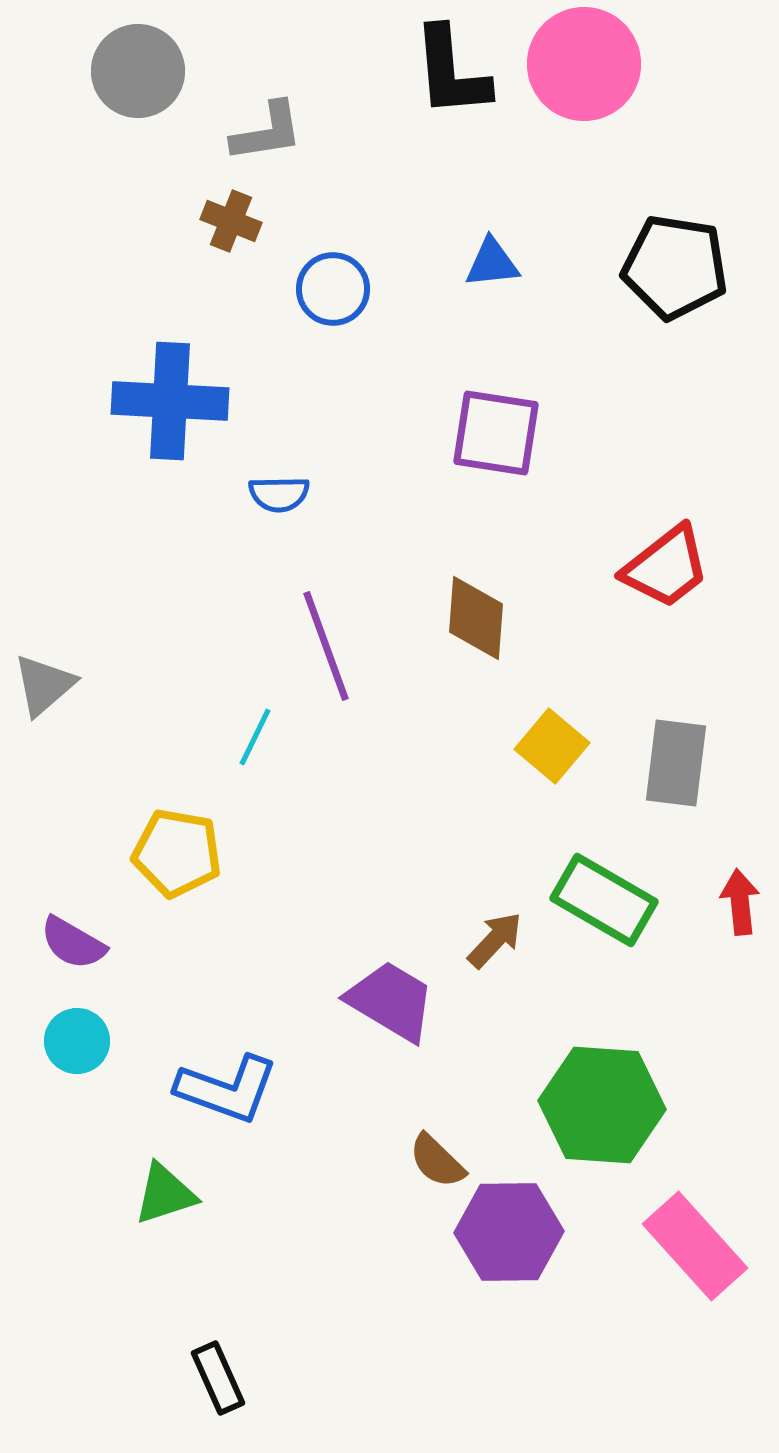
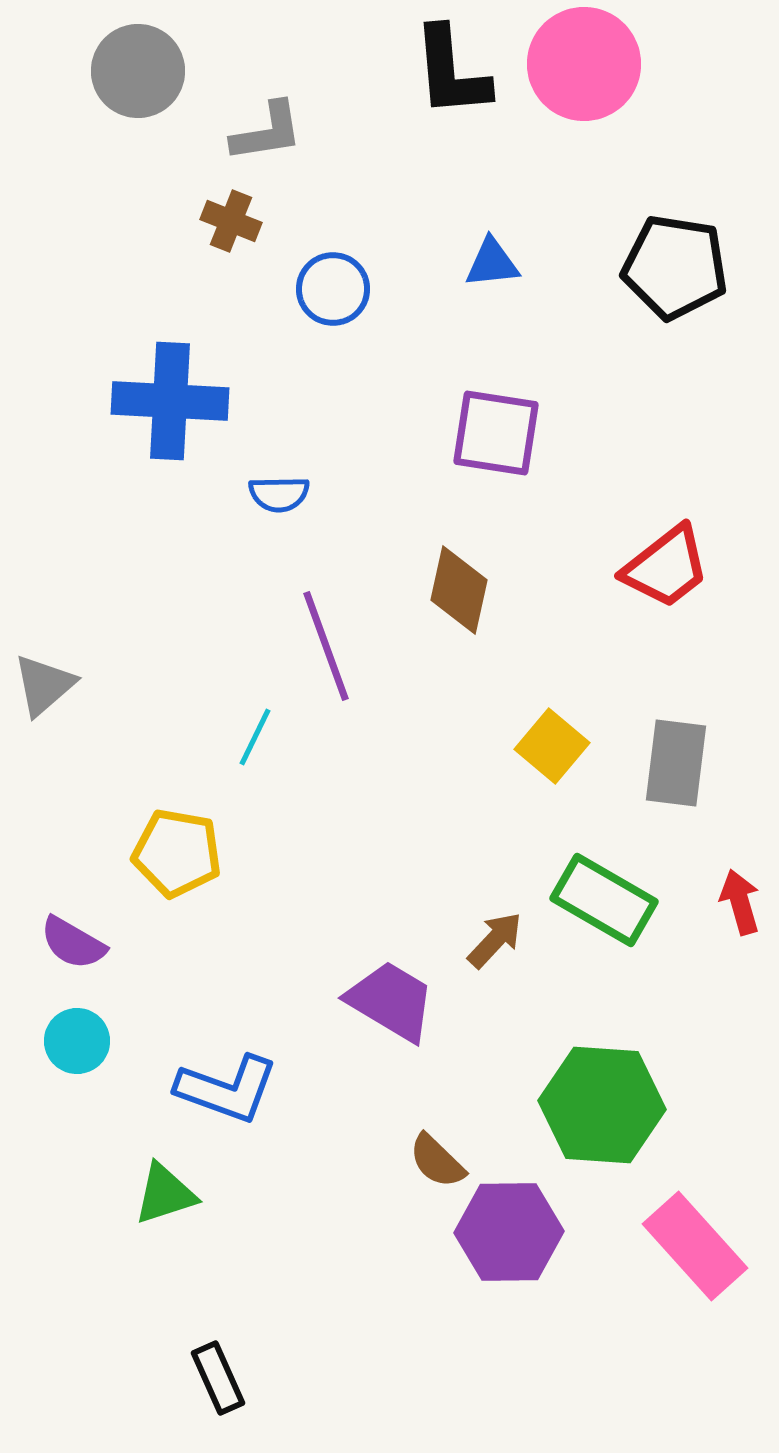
brown diamond: moved 17 px left, 28 px up; rotated 8 degrees clockwise
red arrow: rotated 10 degrees counterclockwise
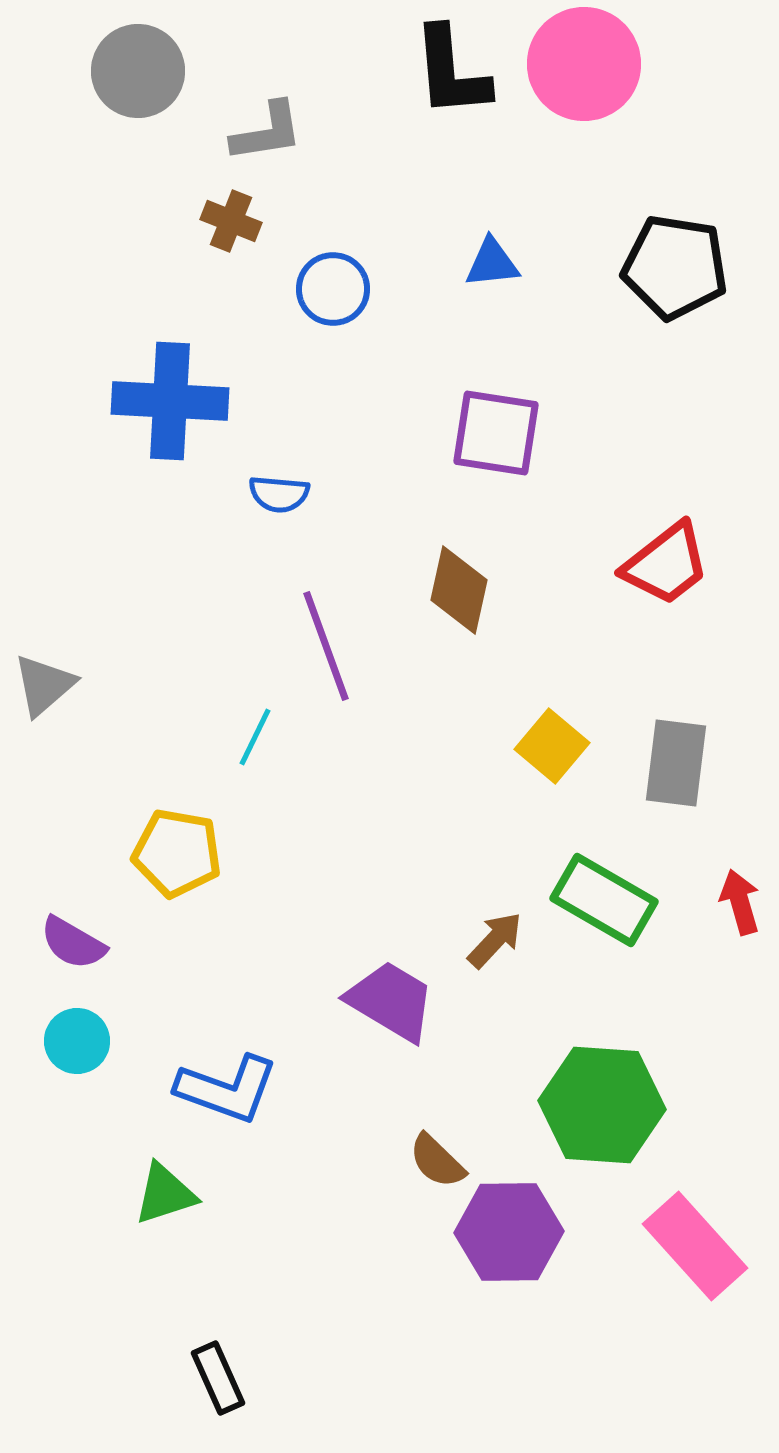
blue semicircle: rotated 6 degrees clockwise
red trapezoid: moved 3 px up
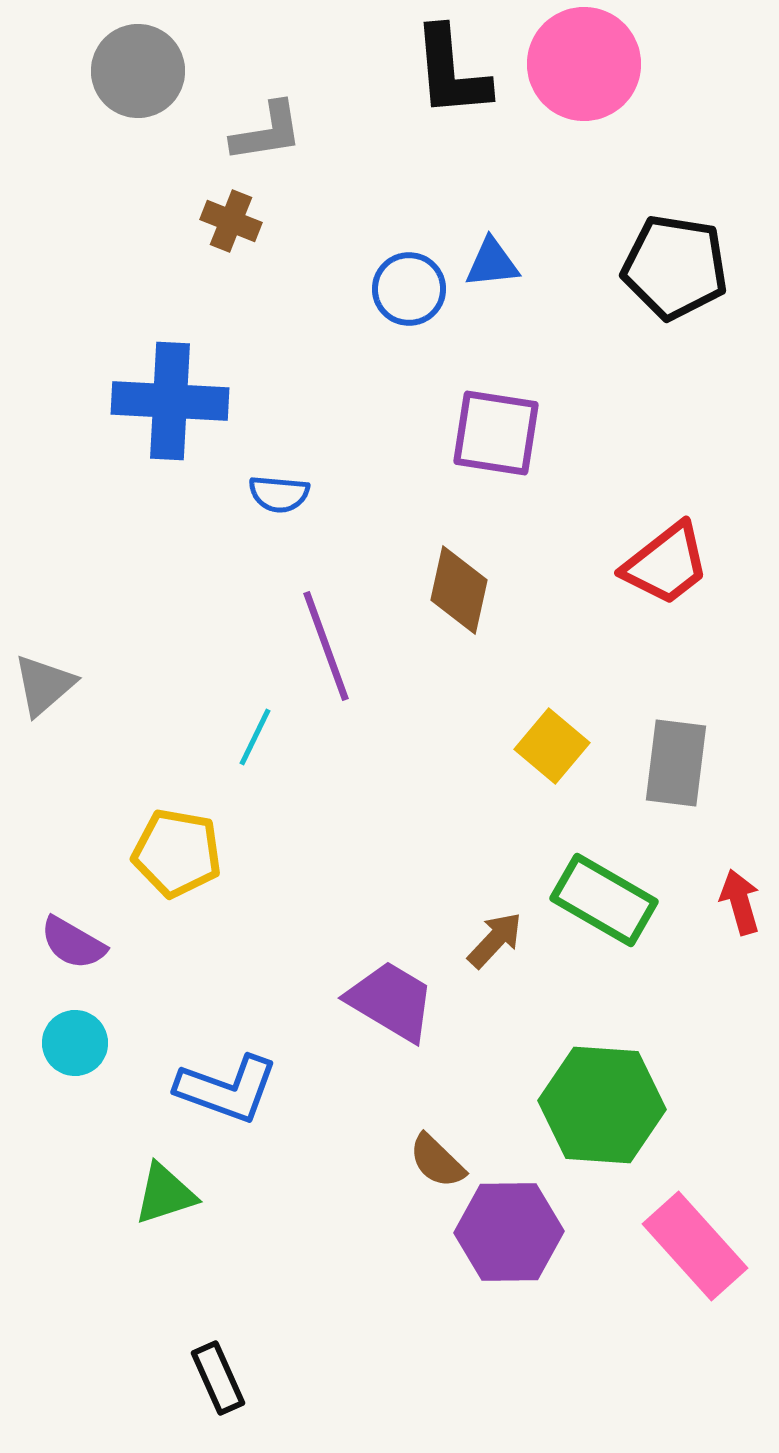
blue circle: moved 76 px right
cyan circle: moved 2 px left, 2 px down
